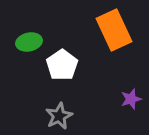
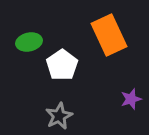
orange rectangle: moved 5 px left, 5 px down
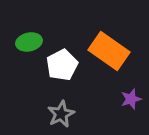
orange rectangle: moved 16 px down; rotated 30 degrees counterclockwise
white pentagon: rotated 8 degrees clockwise
gray star: moved 2 px right, 2 px up
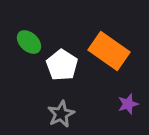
green ellipse: rotated 55 degrees clockwise
white pentagon: rotated 12 degrees counterclockwise
purple star: moved 3 px left, 5 px down
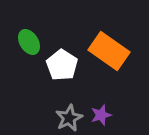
green ellipse: rotated 15 degrees clockwise
purple star: moved 27 px left, 11 px down
gray star: moved 8 px right, 4 px down
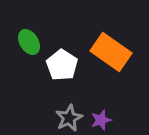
orange rectangle: moved 2 px right, 1 px down
purple star: moved 5 px down
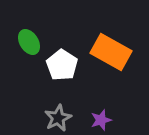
orange rectangle: rotated 6 degrees counterclockwise
gray star: moved 11 px left
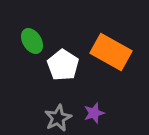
green ellipse: moved 3 px right, 1 px up
white pentagon: moved 1 px right
purple star: moved 7 px left, 7 px up
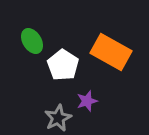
purple star: moved 7 px left, 12 px up
